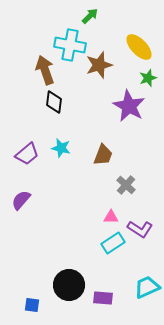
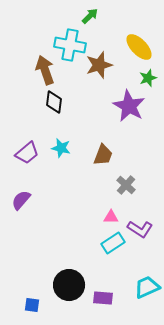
purple trapezoid: moved 1 px up
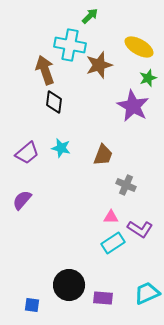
yellow ellipse: rotated 16 degrees counterclockwise
purple star: moved 4 px right
gray cross: rotated 18 degrees counterclockwise
purple semicircle: moved 1 px right
cyan trapezoid: moved 6 px down
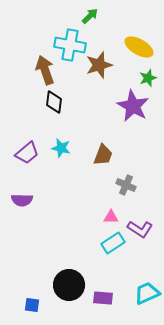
purple semicircle: rotated 130 degrees counterclockwise
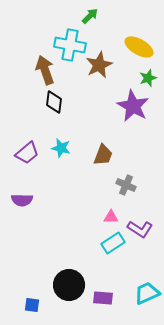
brown star: rotated 8 degrees counterclockwise
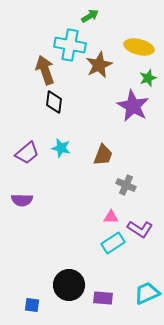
green arrow: rotated 12 degrees clockwise
yellow ellipse: rotated 16 degrees counterclockwise
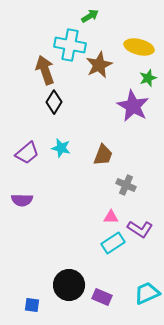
black diamond: rotated 25 degrees clockwise
purple rectangle: moved 1 px left, 1 px up; rotated 18 degrees clockwise
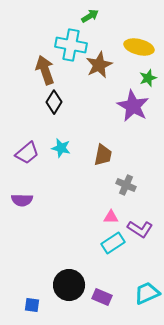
cyan cross: moved 1 px right
brown trapezoid: rotated 10 degrees counterclockwise
